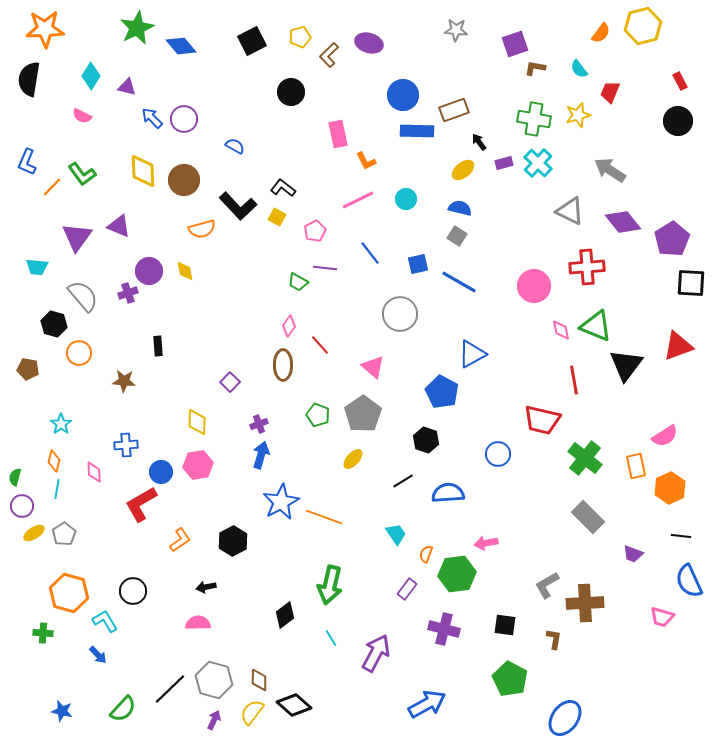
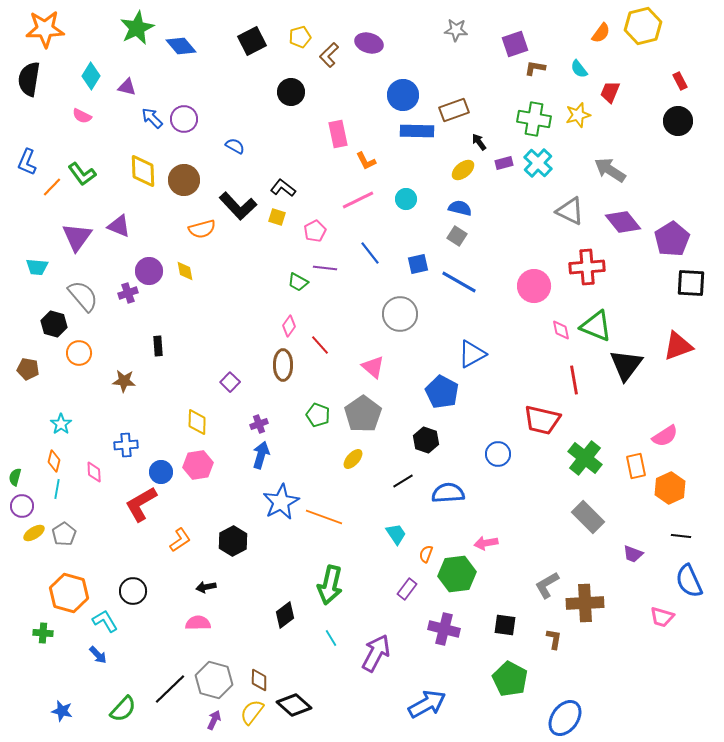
yellow square at (277, 217): rotated 12 degrees counterclockwise
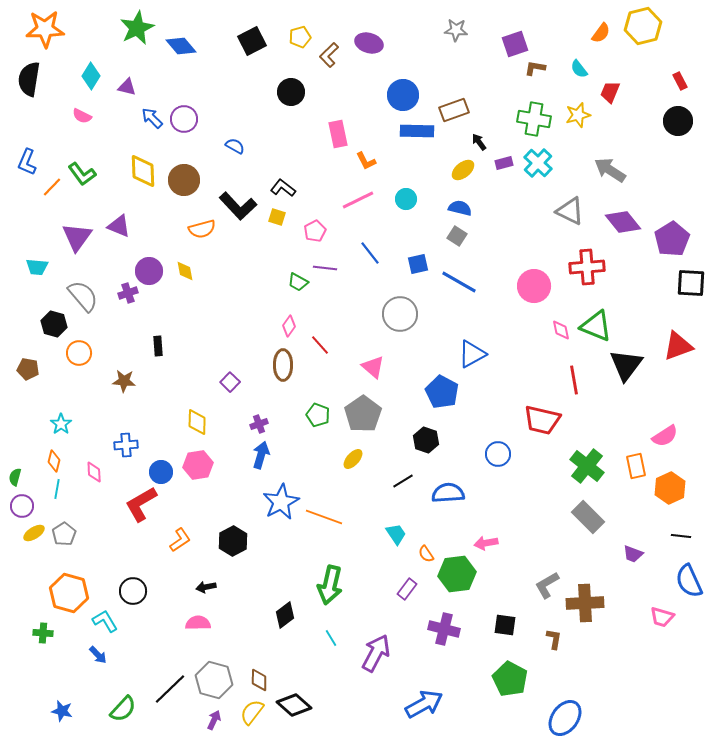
green cross at (585, 458): moved 2 px right, 8 px down
orange semicircle at (426, 554): rotated 54 degrees counterclockwise
blue arrow at (427, 704): moved 3 px left
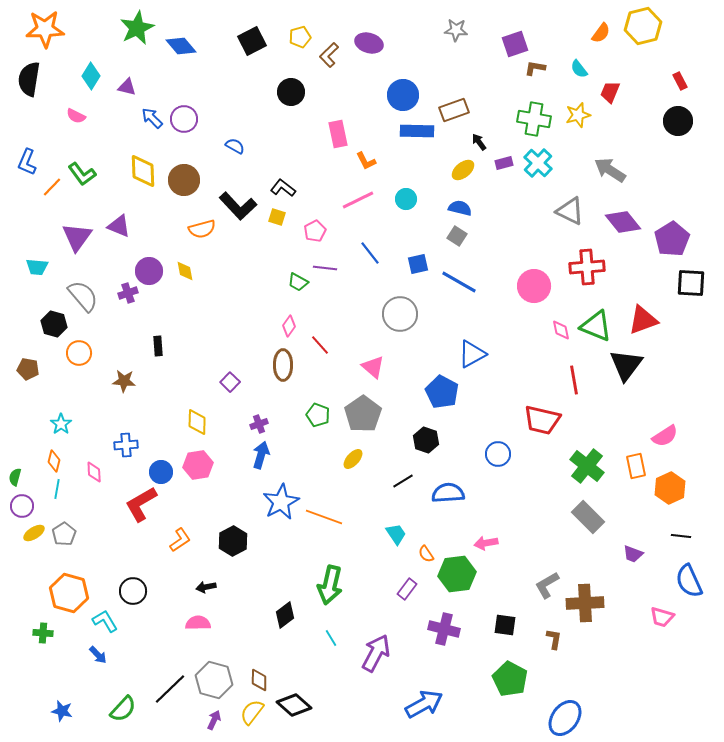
pink semicircle at (82, 116): moved 6 px left
red triangle at (678, 346): moved 35 px left, 26 px up
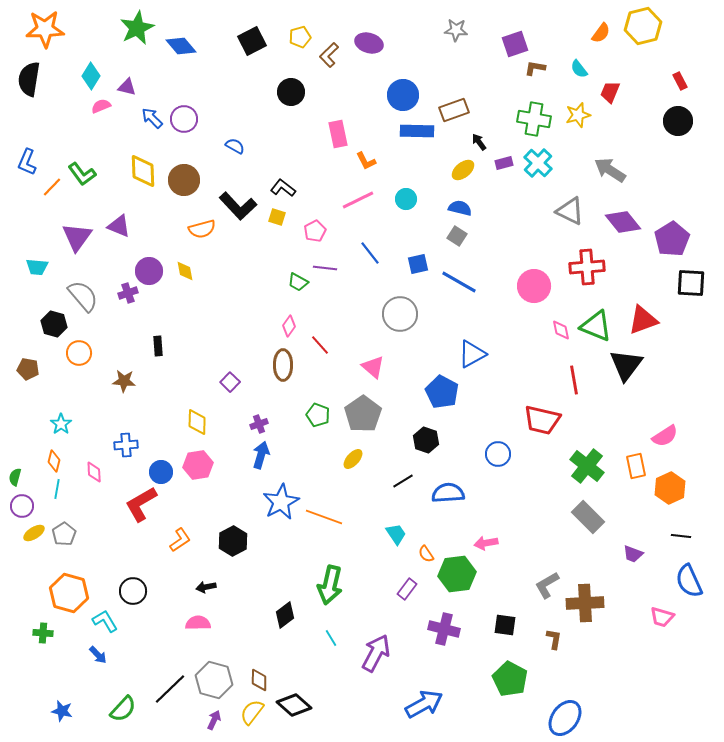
pink semicircle at (76, 116): moved 25 px right, 10 px up; rotated 132 degrees clockwise
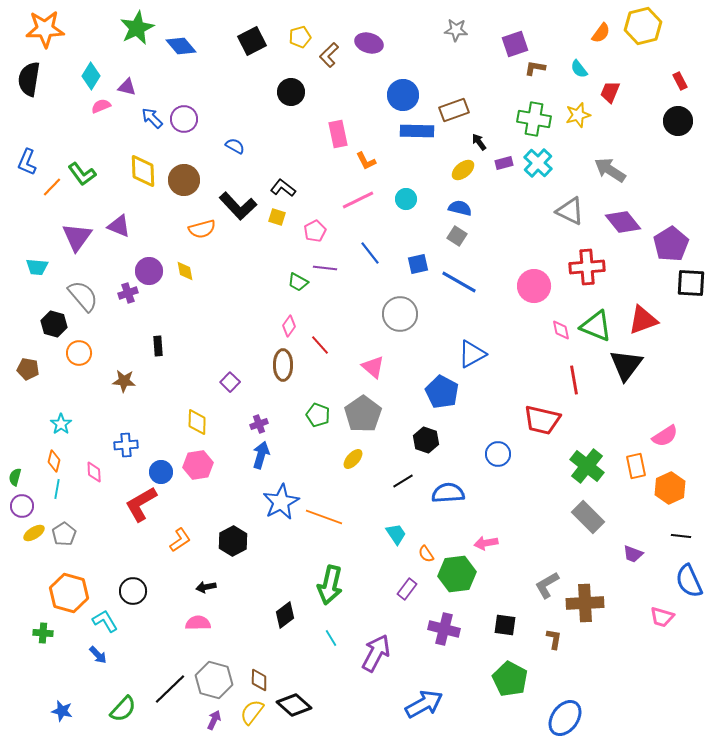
purple pentagon at (672, 239): moved 1 px left, 5 px down
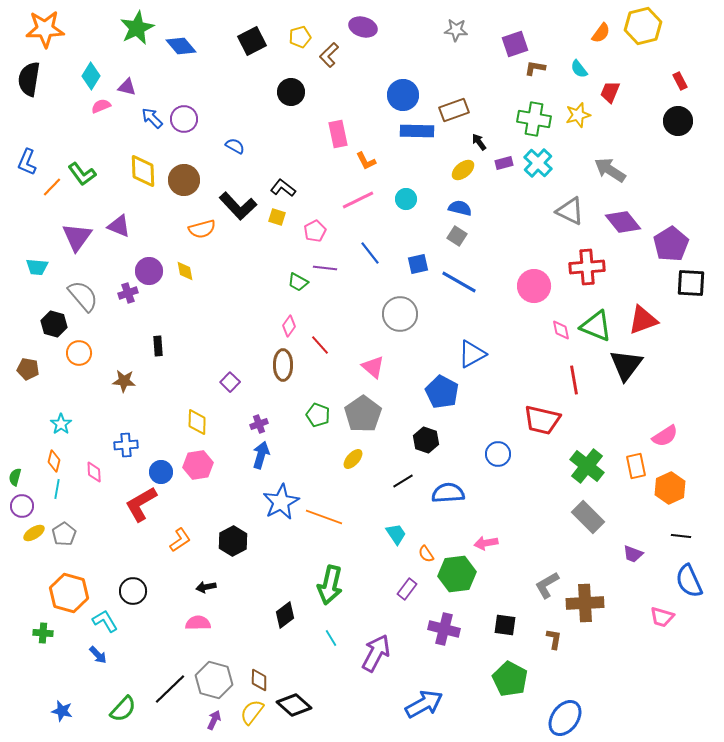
purple ellipse at (369, 43): moved 6 px left, 16 px up
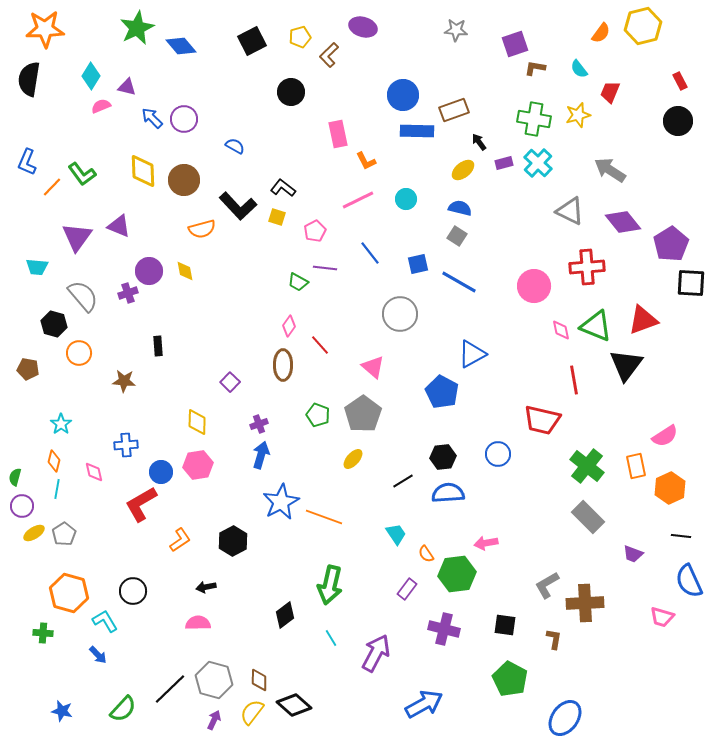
black hexagon at (426, 440): moved 17 px right, 17 px down; rotated 25 degrees counterclockwise
pink diamond at (94, 472): rotated 10 degrees counterclockwise
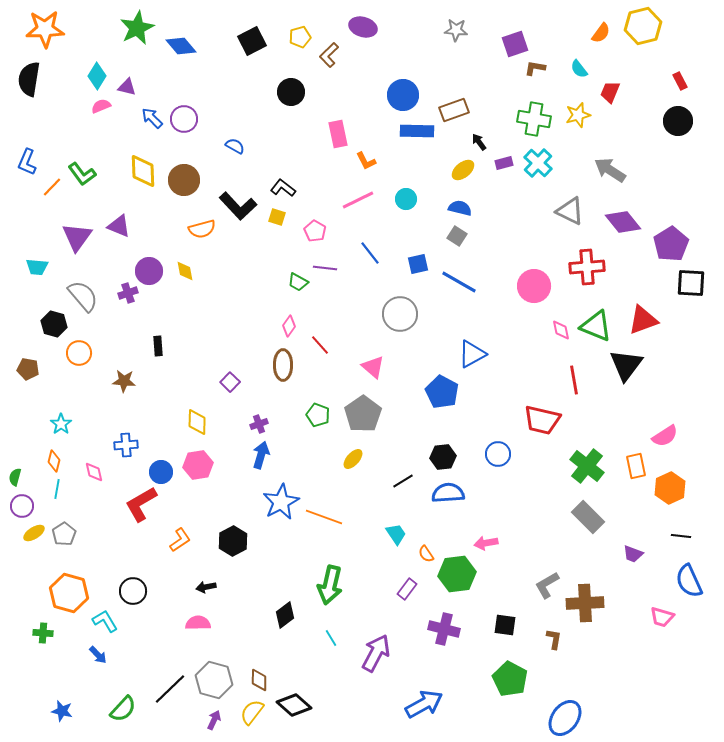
cyan diamond at (91, 76): moved 6 px right
pink pentagon at (315, 231): rotated 15 degrees counterclockwise
